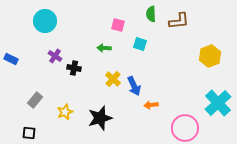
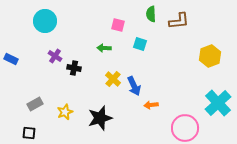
gray rectangle: moved 4 px down; rotated 21 degrees clockwise
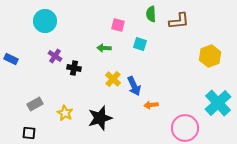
yellow star: moved 1 px down; rotated 21 degrees counterclockwise
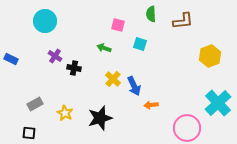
brown L-shape: moved 4 px right
green arrow: rotated 16 degrees clockwise
pink circle: moved 2 px right
